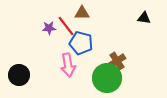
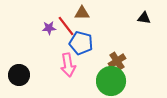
green circle: moved 4 px right, 3 px down
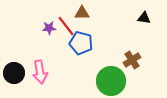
brown cross: moved 15 px right, 1 px up
pink arrow: moved 28 px left, 7 px down
black circle: moved 5 px left, 2 px up
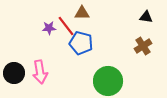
black triangle: moved 2 px right, 1 px up
brown cross: moved 11 px right, 14 px up
green circle: moved 3 px left
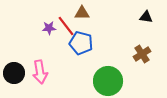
brown cross: moved 1 px left, 8 px down
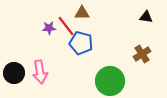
green circle: moved 2 px right
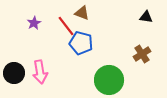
brown triangle: rotated 21 degrees clockwise
purple star: moved 15 px left, 5 px up; rotated 24 degrees counterclockwise
green circle: moved 1 px left, 1 px up
